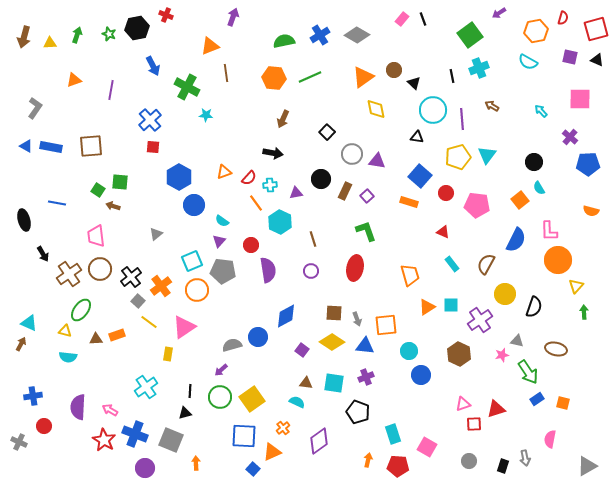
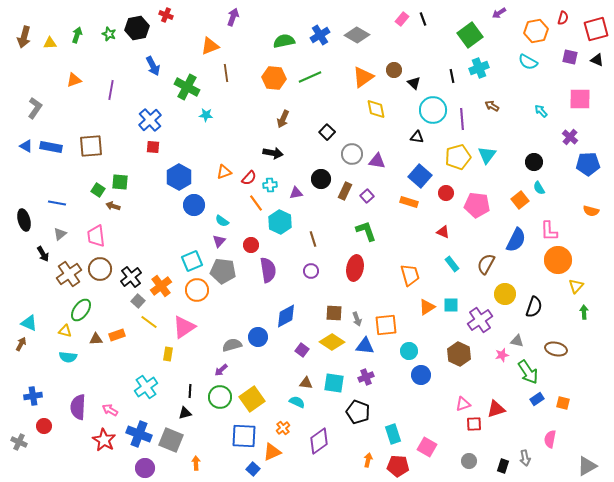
gray triangle at (156, 234): moved 96 px left
blue cross at (135, 434): moved 4 px right
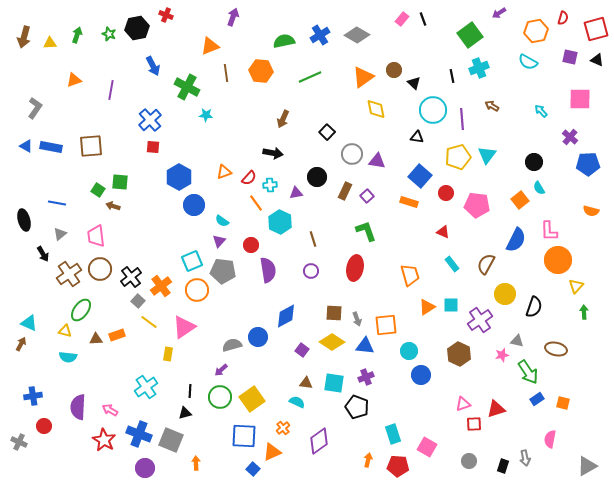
orange hexagon at (274, 78): moved 13 px left, 7 px up
black circle at (321, 179): moved 4 px left, 2 px up
black pentagon at (358, 412): moved 1 px left, 5 px up
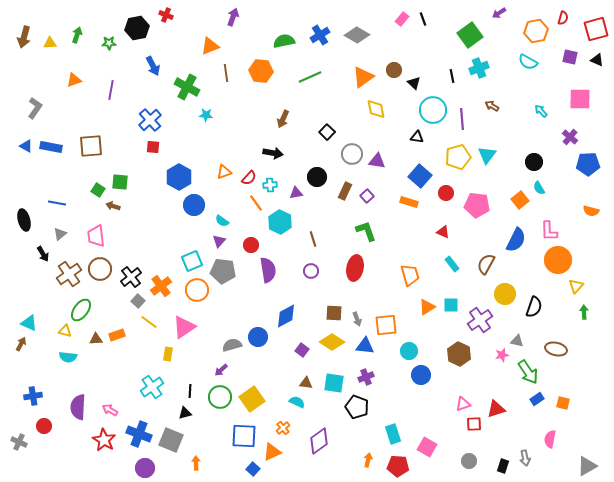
green star at (109, 34): moved 9 px down; rotated 24 degrees counterclockwise
cyan cross at (146, 387): moved 6 px right
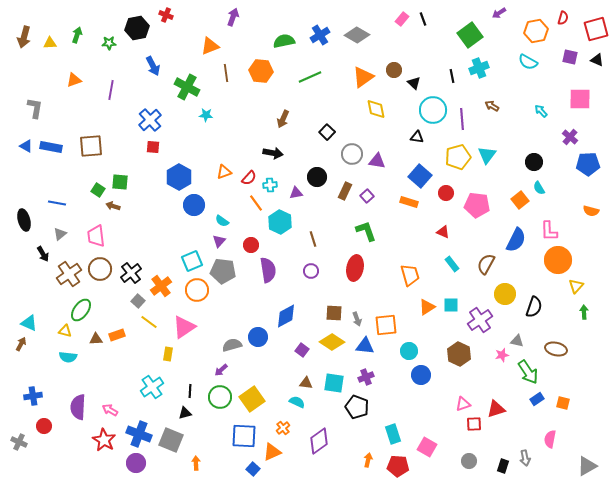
gray L-shape at (35, 108): rotated 25 degrees counterclockwise
black cross at (131, 277): moved 4 px up
purple circle at (145, 468): moved 9 px left, 5 px up
